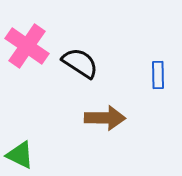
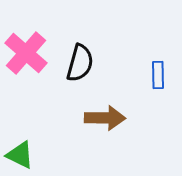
pink cross: moved 1 px left, 7 px down; rotated 6 degrees clockwise
black semicircle: rotated 72 degrees clockwise
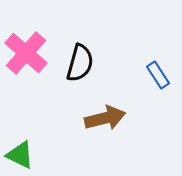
blue rectangle: rotated 32 degrees counterclockwise
brown arrow: rotated 15 degrees counterclockwise
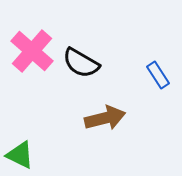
pink cross: moved 6 px right, 2 px up
black semicircle: moved 1 px right; rotated 105 degrees clockwise
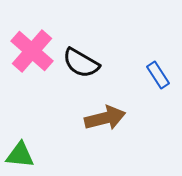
green triangle: rotated 20 degrees counterclockwise
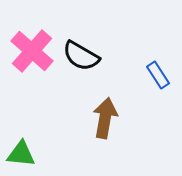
black semicircle: moved 7 px up
brown arrow: rotated 66 degrees counterclockwise
green triangle: moved 1 px right, 1 px up
